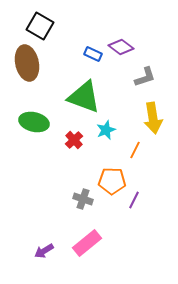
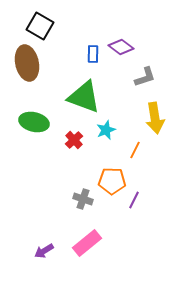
blue rectangle: rotated 66 degrees clockwise
yellow arrow: moved 2 px right
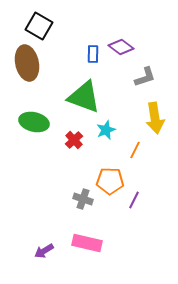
black square: moved 1 px left
orange pentagon: moved 2 px left
pink rectangle: rotated 52 degrees clockwise
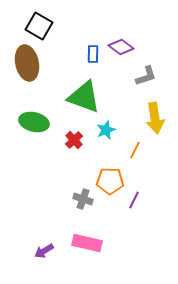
gray L-shape: moved 1 px right, 1 px up
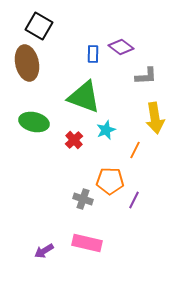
gray L-shape: rotated 15 degrees clockwise
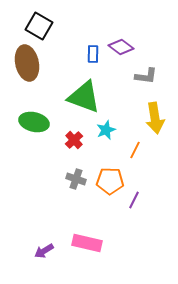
gray L-shape: rotated 10 degrees clockwise
gray cross: moved 7 px left, 20 px up
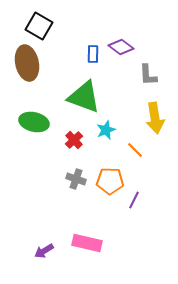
gray L-shape: moved 2 px right, 1 px up; rotated 80 degrees clockwise
orange line: rotated 72 degrees counterclockwise
